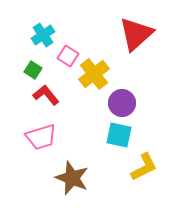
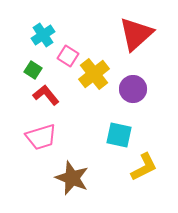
purple circle: moved 11 px right, 14 px up
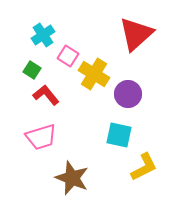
green square: moved 1 px left
yellow cross: rotated 20 degrees counterclockwise
purple circle: moved 5 px left, 5 px down
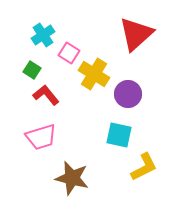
pink square: moved 1 px right, 3 px up
brown star: rotated 8 degrees counterclockwise
